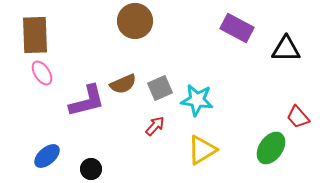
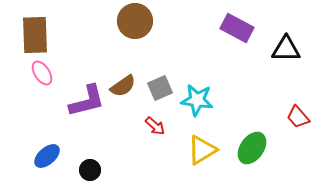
brown semicircle: moved 2 px down; rotated 12 degrees counterclockwise
red arrow: rotated 90 degrees clockwise
green ellipse: moved 19 px left
black circle: moved 1 px left, 1 px down
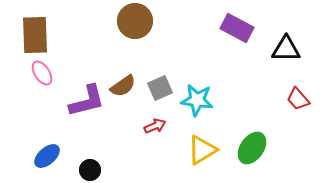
red trapezoid: moved 18 px up
red arrow: rotated 65 degrees counterclockwise
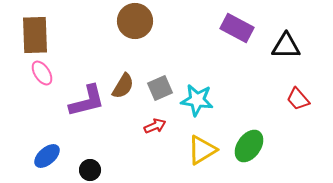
black triangle: moved 3 px up
brown semicircle: rotated 24 degrees counterclockwise
green ellipse: moved 3 px left, 2 px up
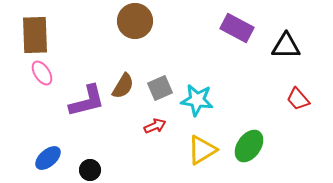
blue ellipse: moved 1 px right, 2 px down
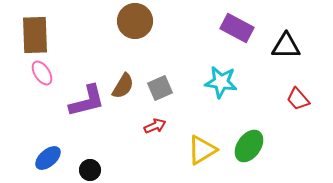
cyan star: moved 24 px right, 18 px up
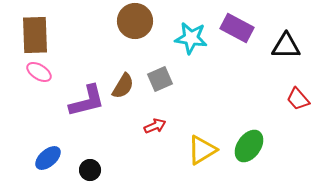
pink ellipse: moved 3 px left, 1 px up; rotated 25 degrees counterclockwise
cyan star: moved 30 px left, 44 px up
gray square: moved 9 px up
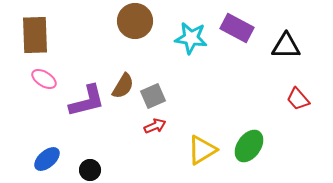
pink ellipse: moved 5 px right, 7 px down
gray square: moved 7 px left, 17 px down
blue ellipse: moved 1 px left, 1 px down
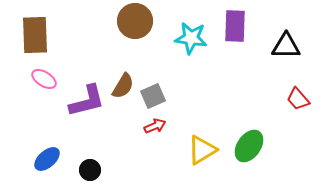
purple rectangle: moved 2 px left, 2 px up; rotated 64 degrees clockwise
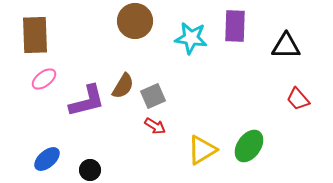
pink ellipse: rotated 70 degrees counterclockwise
red arrow: rotated 55 degrees clockwise
